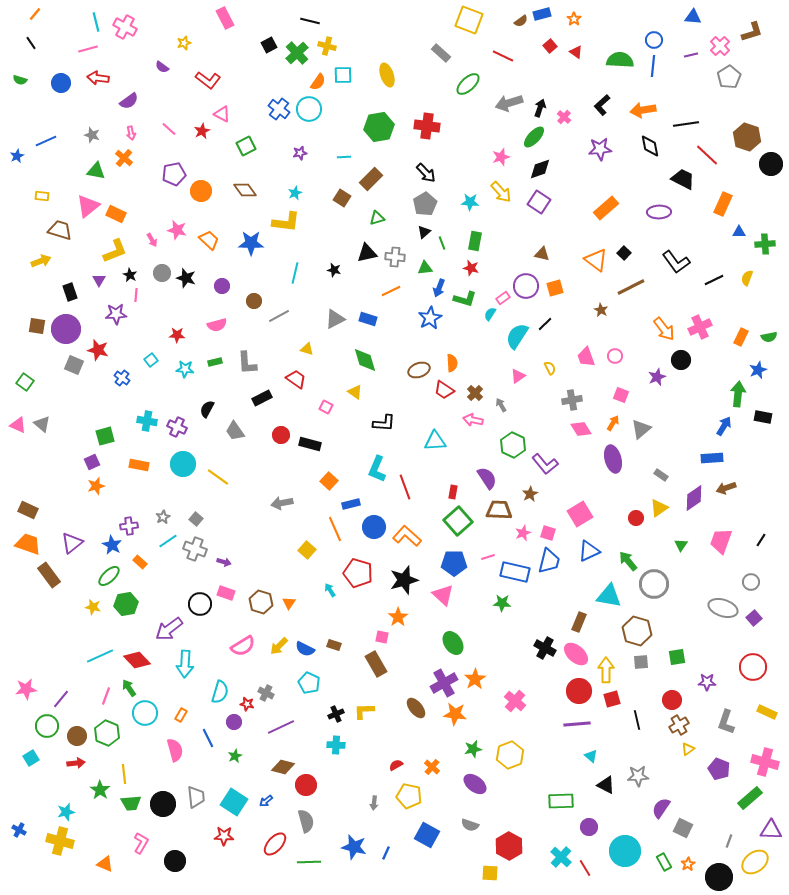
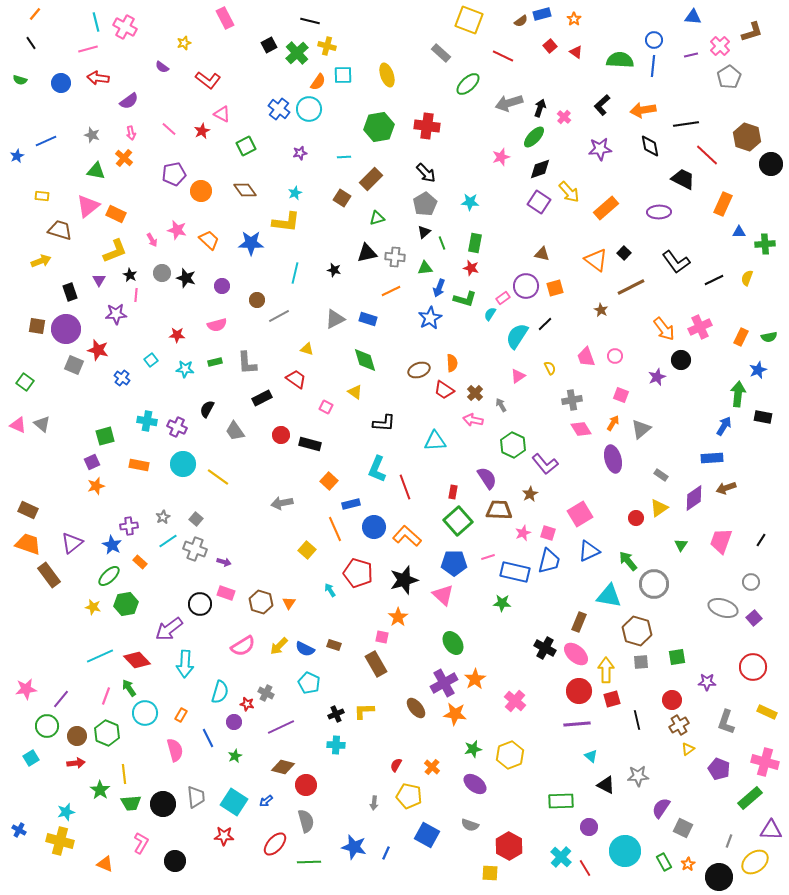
yellow arrow at (501, 192): moved 68 px right
green rectangle at (475, 241): moved 2 px down
brown circle at (254, 301): moved 3 px right, 1 px up
red semicircle at (396, 765): rotated 32 degrees counterclockwise
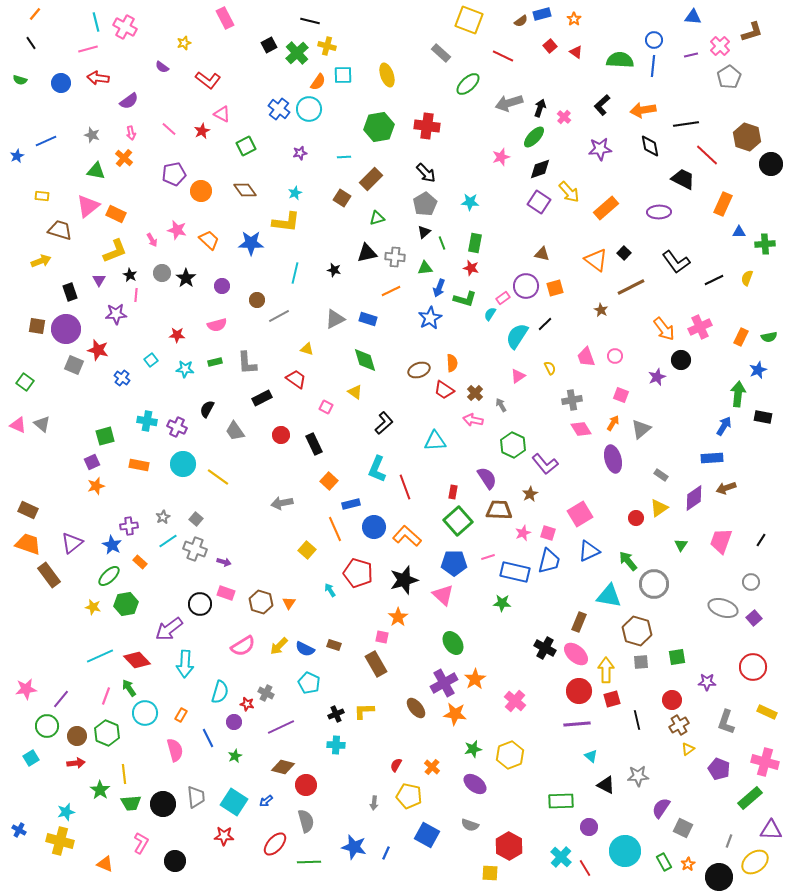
black star at (186, 278): rotated 18 degrees clockwise
black L-shape at (384, 423): rotated 45 degrees counterclockwise
black rectangle at (310, 444): moved 4 px right; rotated 50 degrees clockwise
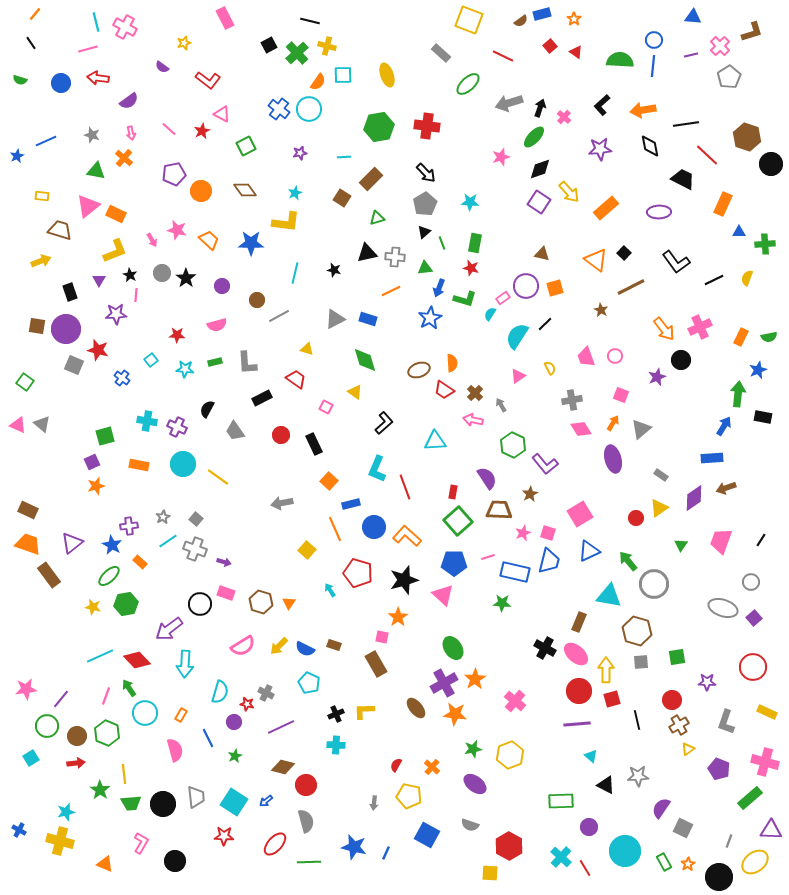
green ellipse at (453, 643): moved 5 px down
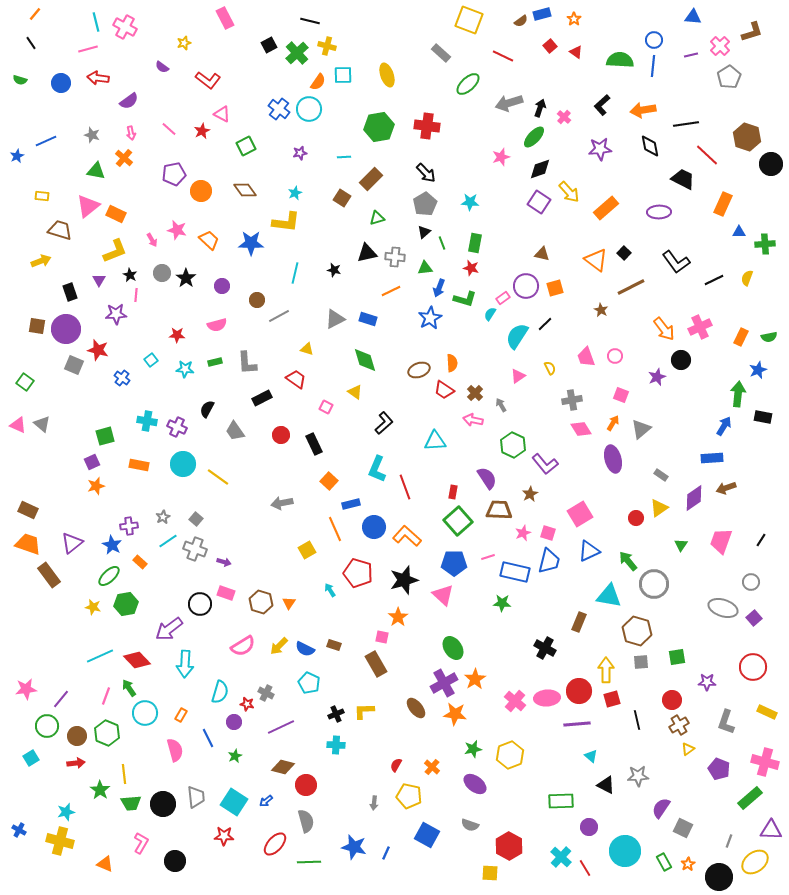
yellow square at (307, 550): rotated 18 degrees clockwise
pink ellipse at (576, 654): moved 29 px left, 44 px down; rotated 45 degrees counterclockwise
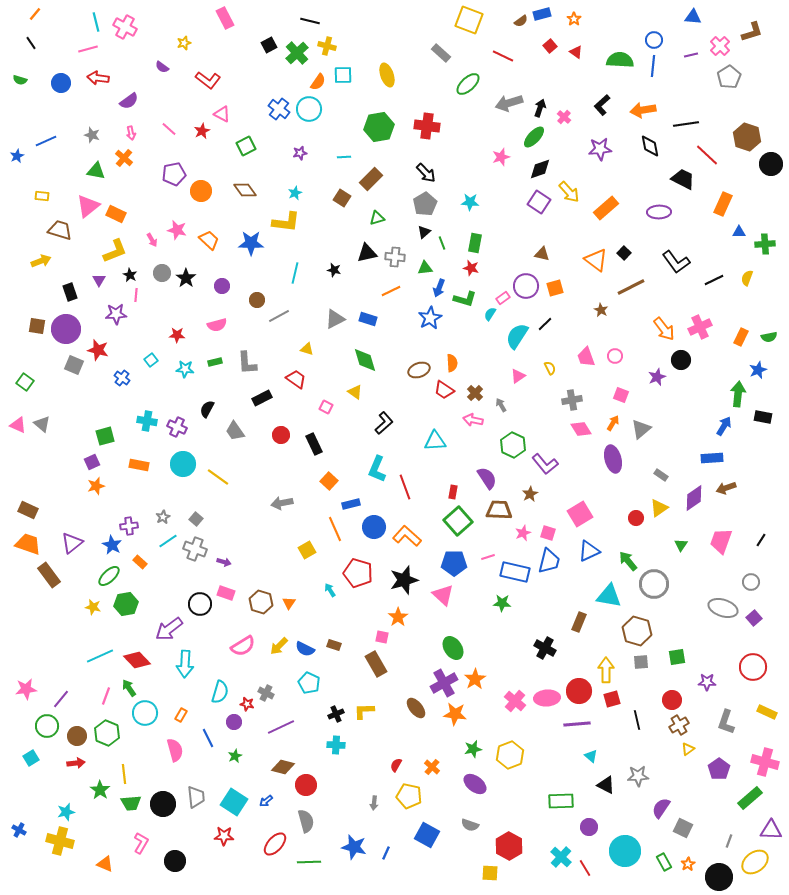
purple pentagon at (719, 769): rotated 15 degrees clockwise
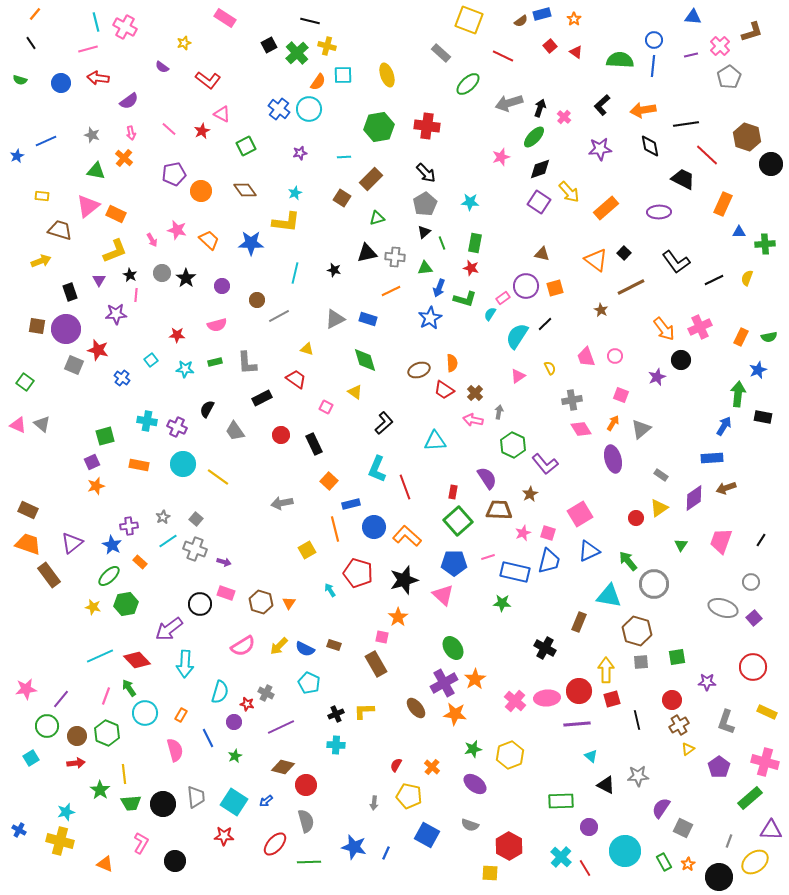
pink rectangle at (225, 18): rotated 30 degrees counterclockwise
gray arrow at (501, 405): moved 2 px left, 7 px down; rotated 40 degrees clockwise
orange line at (335, 529): rotated 10 degrees clockwise
purple pentagon at (719, 769): moved 2 px up
